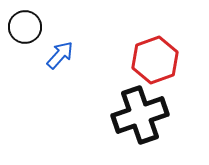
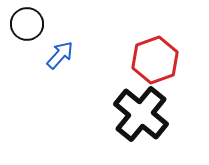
black circle: moved 2 px right, 3 px up
black cross: moved 1 px right, 1 px up; rotated 32 degrees counterclockwise
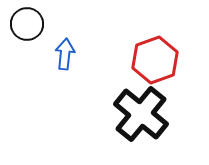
blue arrow: moved 5 px right, 1 px up; rotated 36 degrees counterclockwise
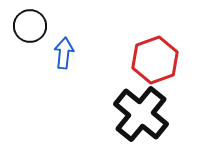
black circle: moved 3 px right, 2 px down
blue arrow: moved 1 px left, 1 px up
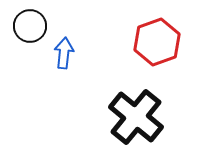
red hexagon: moved 2 px right, 18 px up
black cross: moved 5 px left, 3 px down
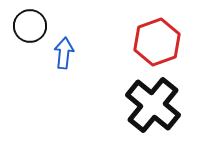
black cross: moved 17 px right, 12 px up
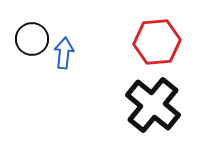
black circle: moved 2 px right, 13 px down
red hexagon: rotated 15 degrees clockwise
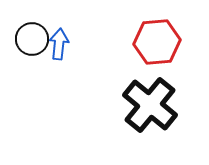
blue arrow: moved 5 px left, 9 px up
black cross: moved 3 px left
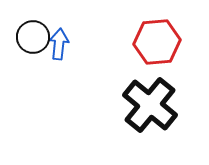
black circle: moved 1 px right, 2 px up
